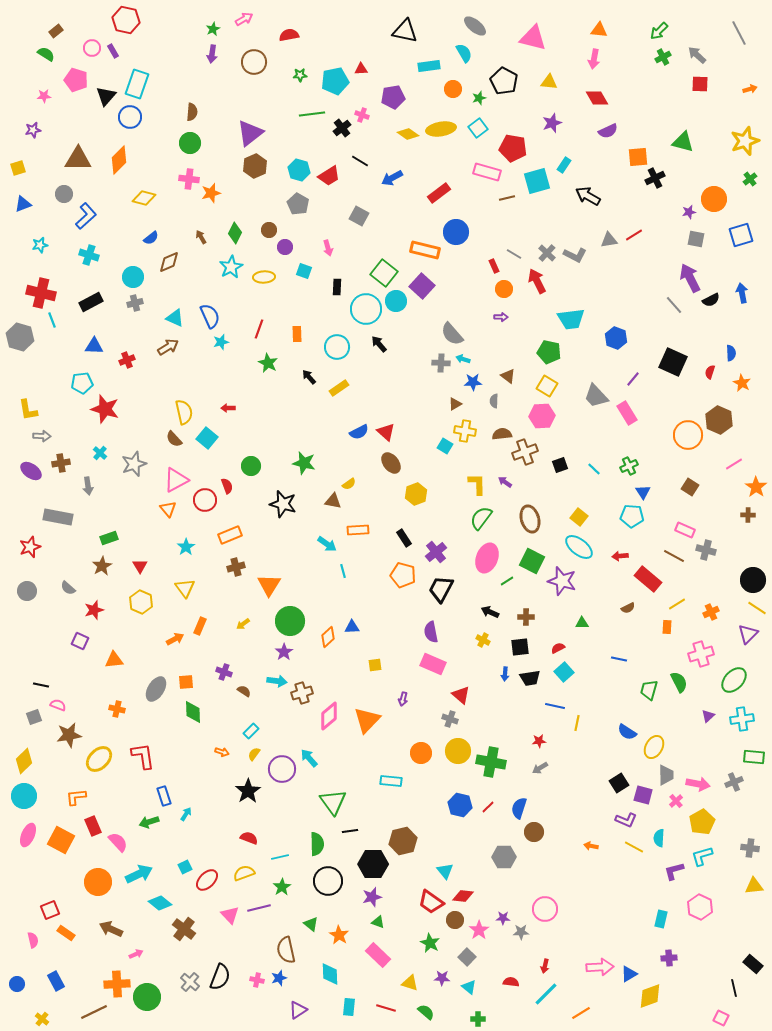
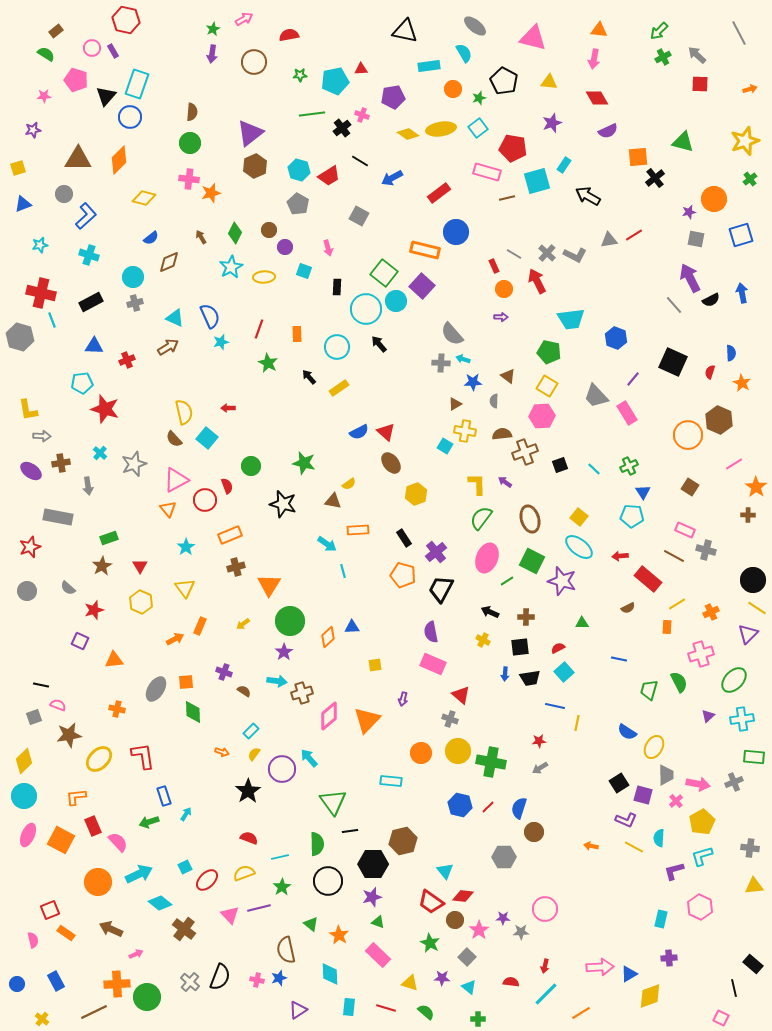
black cross at (655, 178): rotated 12 degrees counterclockwise
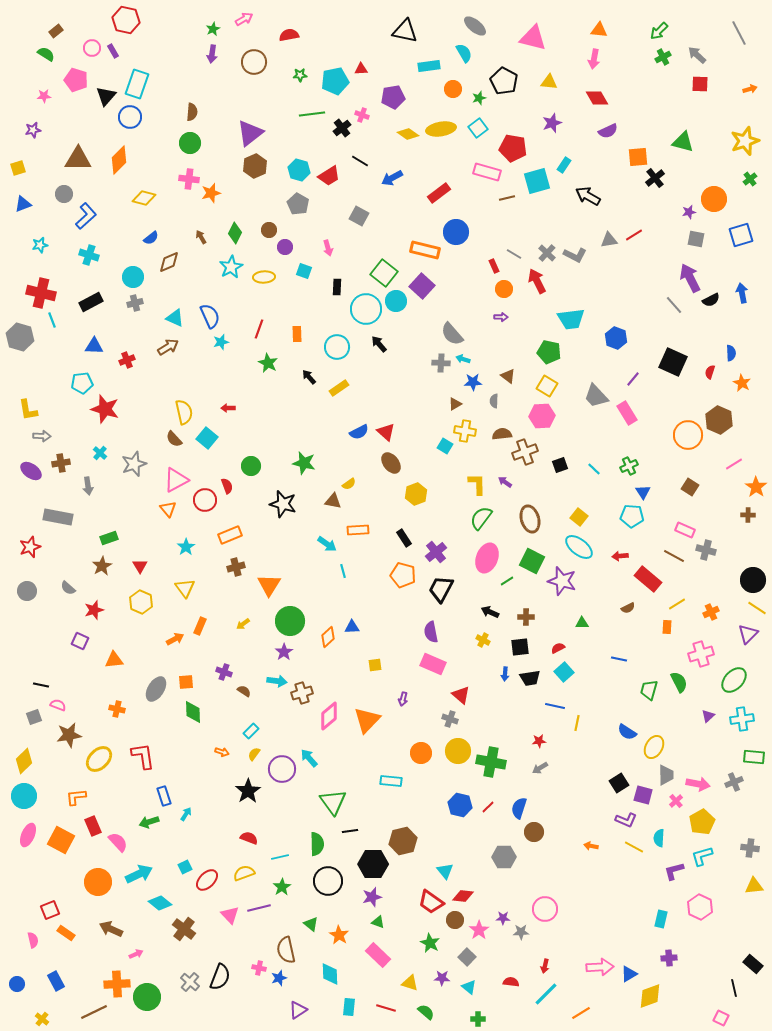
pink cross at (257, 980): moved 2 px right, 12 px up
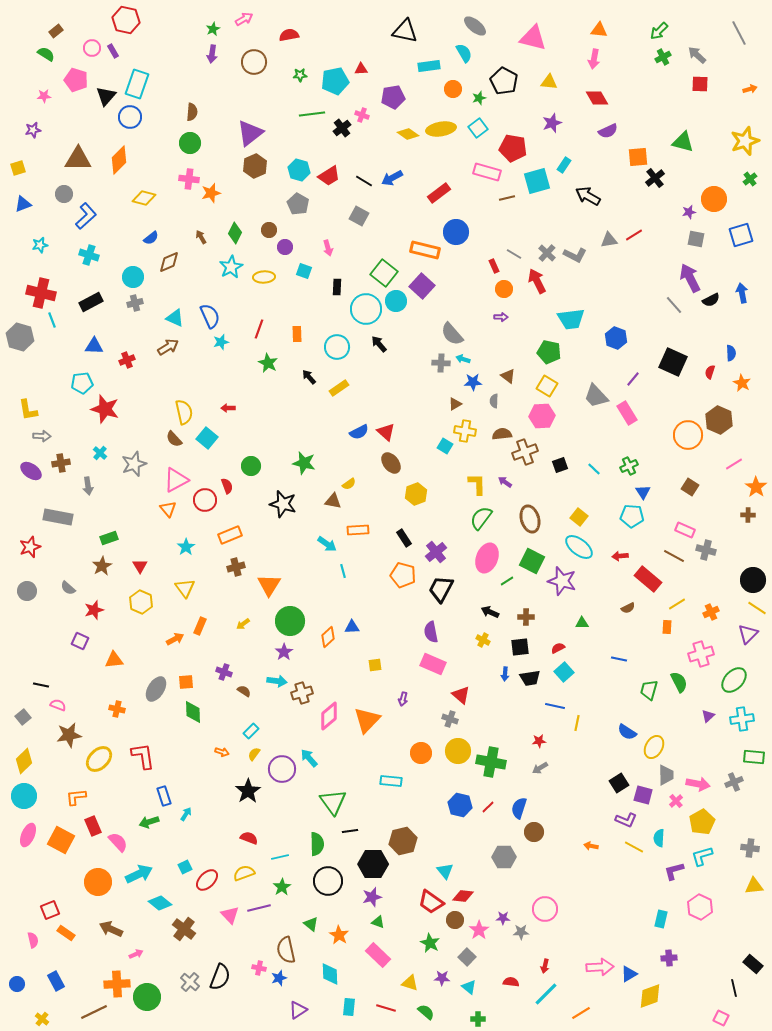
black line at (360, 161): moved 4 px right, 20 px down
gray square at (34, 717): moved 11 px left; rotated 21 degrees counterclockwise
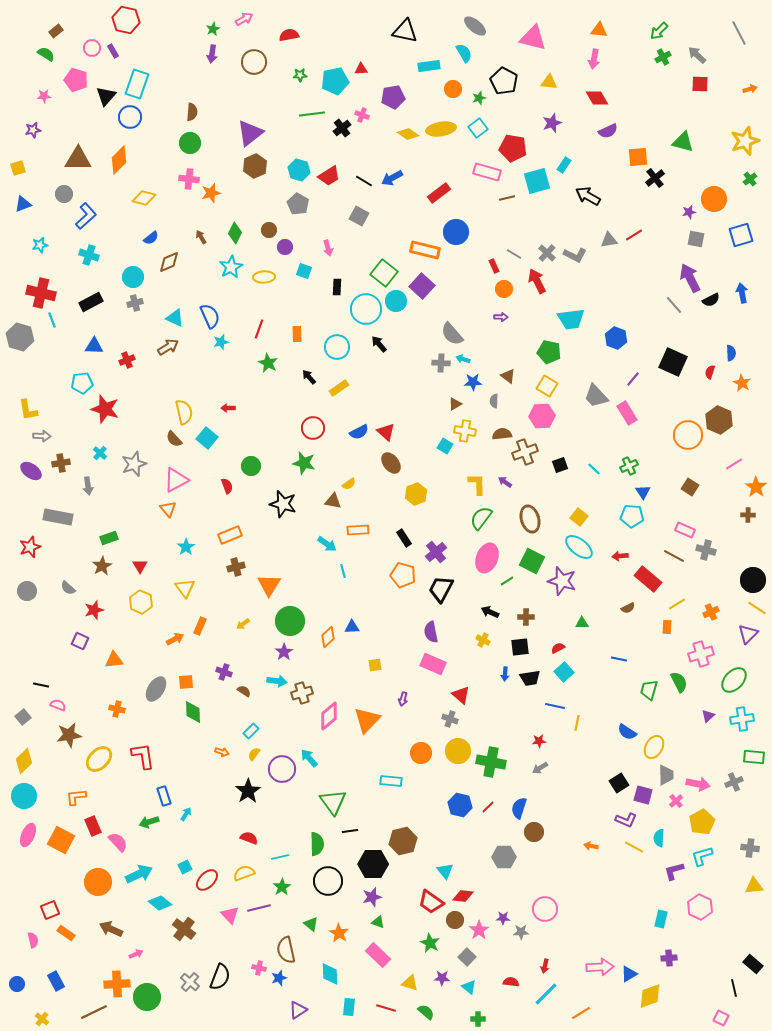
red circle at (205, 500): moved 108 px right, 72 px up
orange star at (339, 935): moved 2 px up
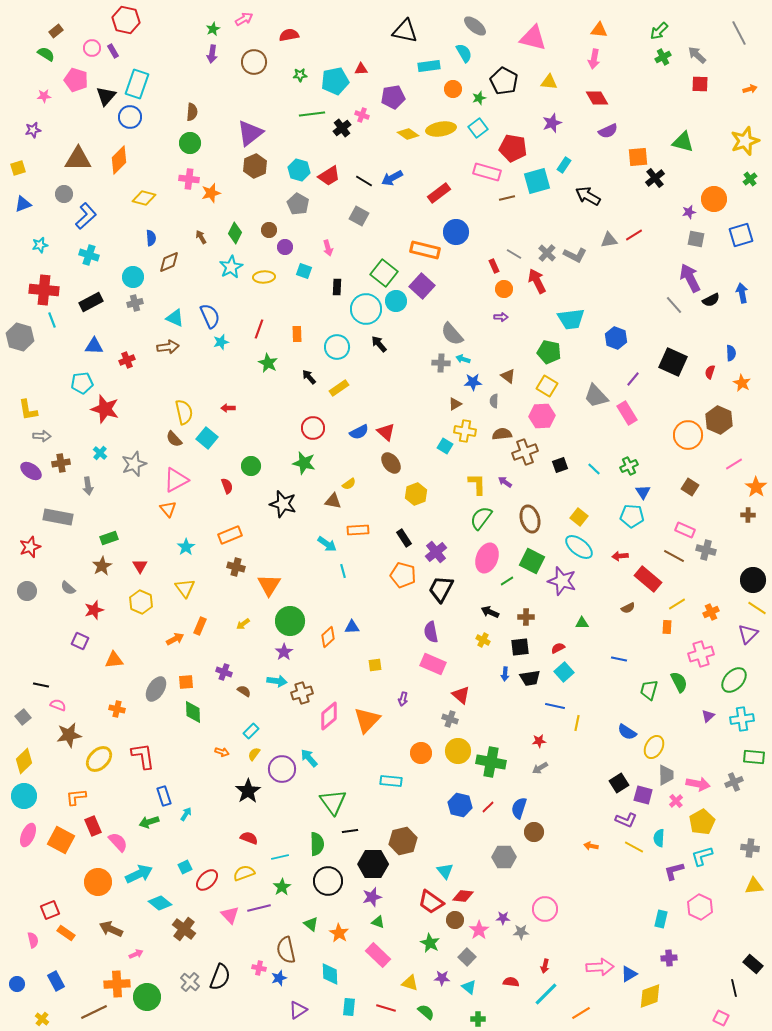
blue semicircle at (151, 238): rotated 56 degrees counterclockwise
red cross at (41, 293): moved 3 px right, 3 px up; rotated 8 degrees counterclockwise
brown arrow at (168, 347): rotated 25 degrees clockwise
brown cross at (236, 567): rotated 30 degrees clockwise
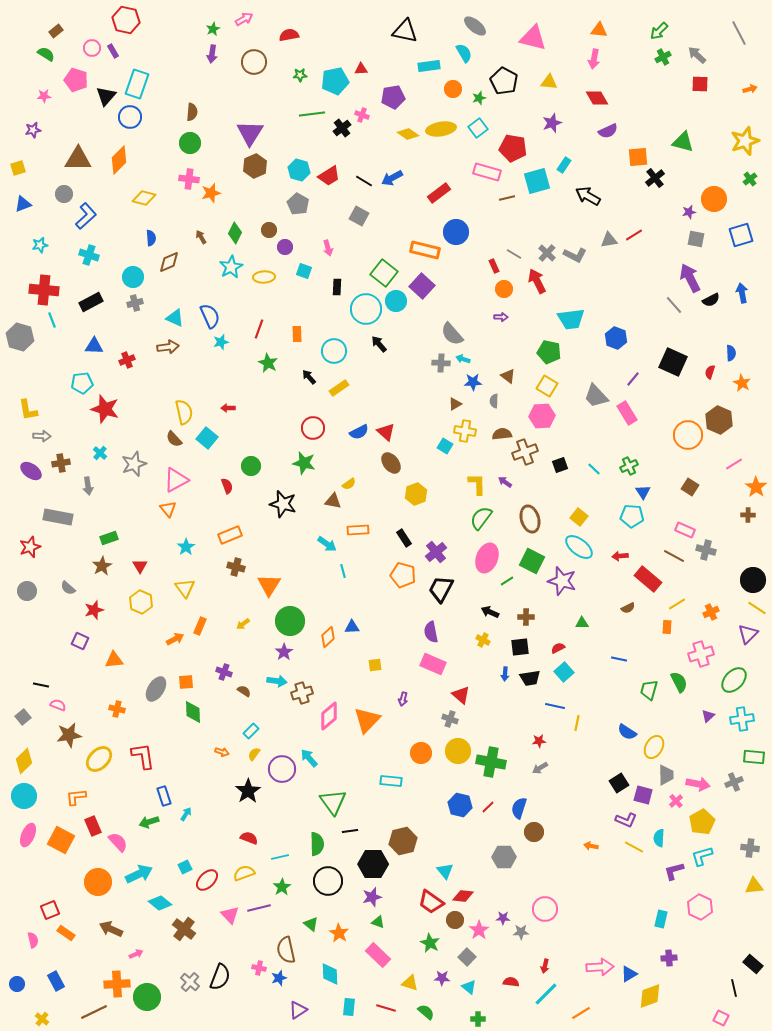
purple triangle at (250, 133): rotated 20 degrees counterclockwise
cyan circle at (337, 347): moved 3 px left, 4 px down
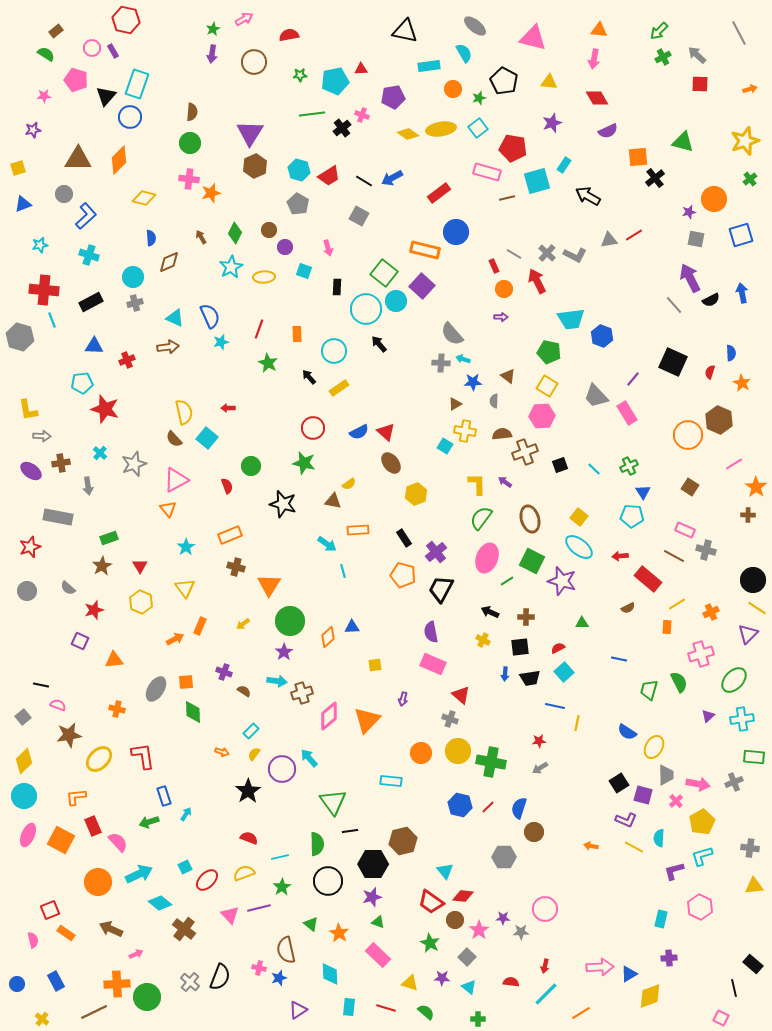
blue hexagon at (616, 338): moved 14 px left, 2 px up
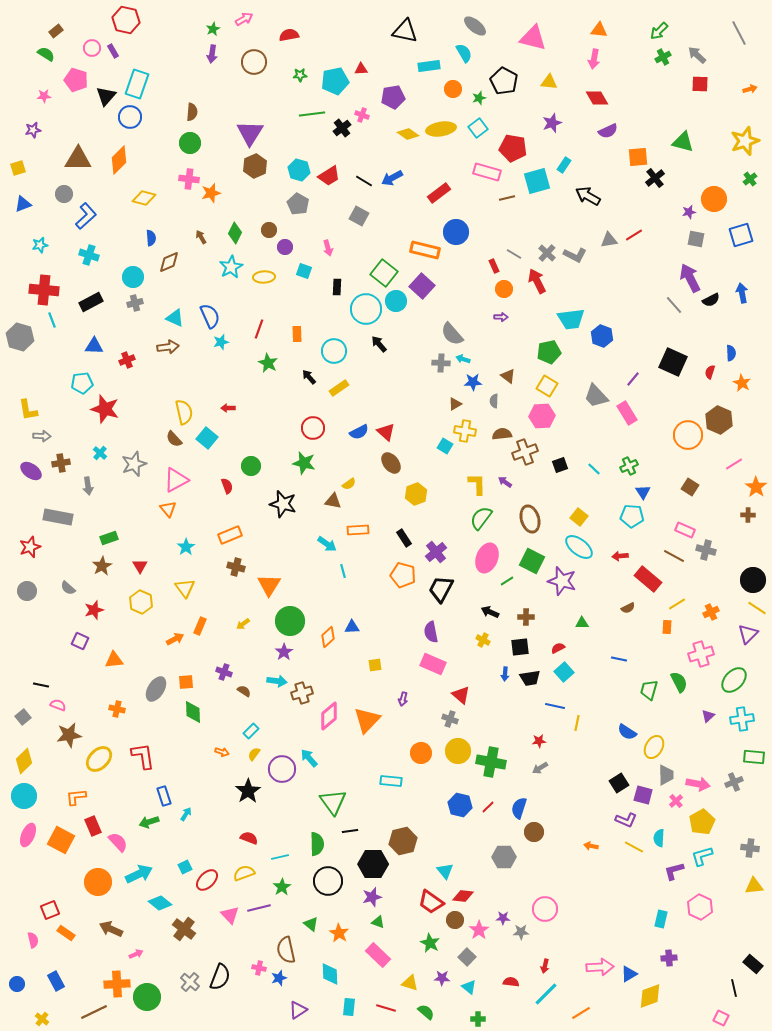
green pentagon at (549, 352): rotated 25 degrees counterclockwise
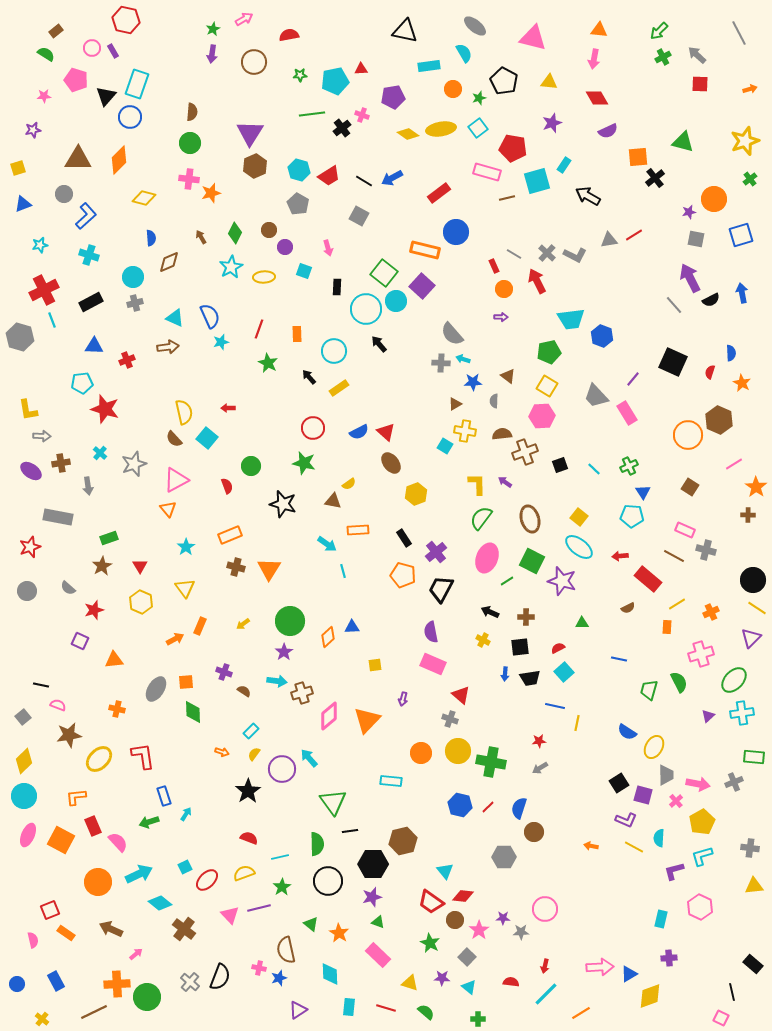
red cross at (44, 290): rotated 32 degrees counterclockwise
orange triangle at (269, 585): moved 16 px up
purple triangle at (748, 634): moved 3 px right, 4 px down
cyan cross at (742, 719): moved 6 px up
pink arrow at (136, 954): rotated 16 degrees counterclockwise
black line at (734, 988): moved 2 px left, 4 px down
